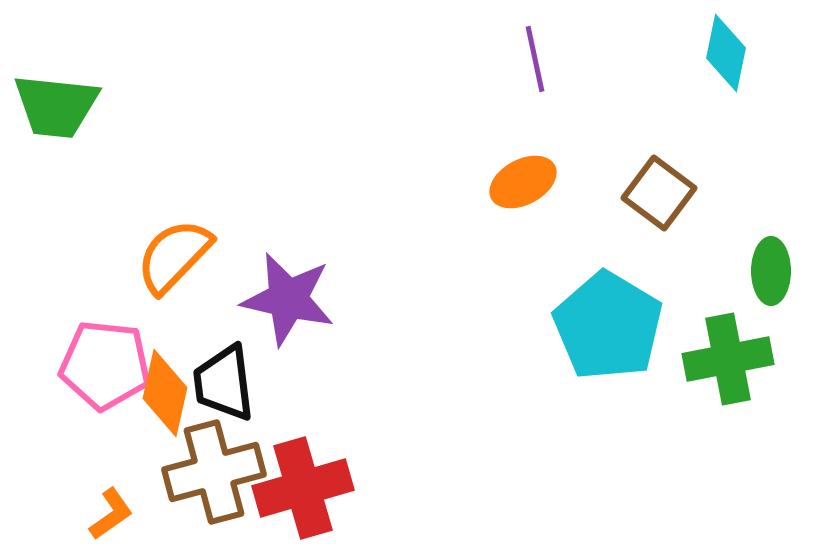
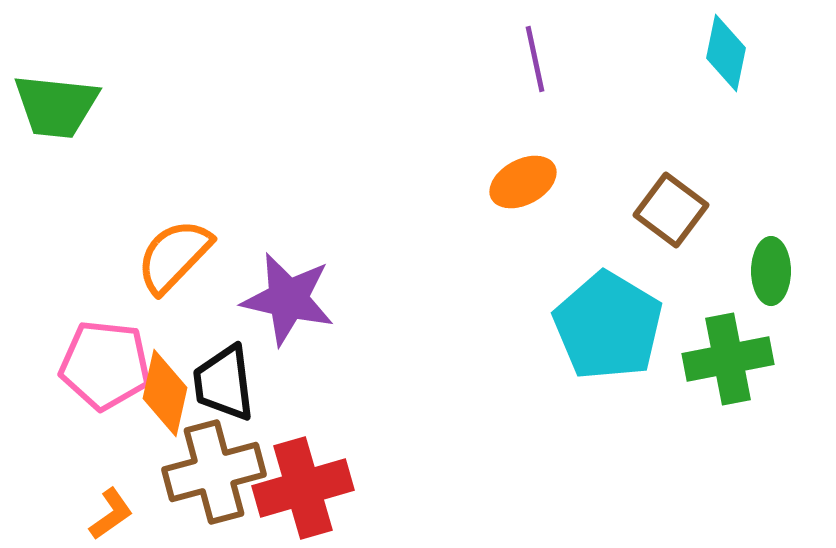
brown square: moved 12 px right, 17 px down
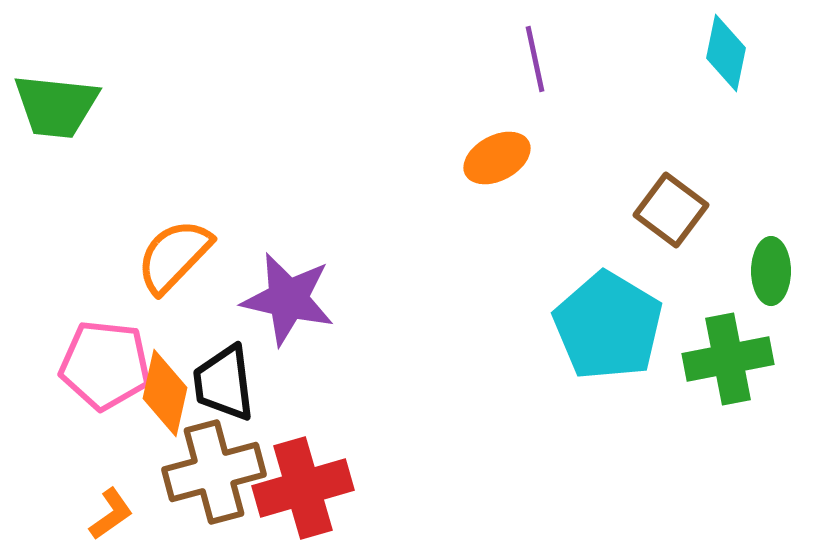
orange ellipse: moved 26 px left, 24 px up
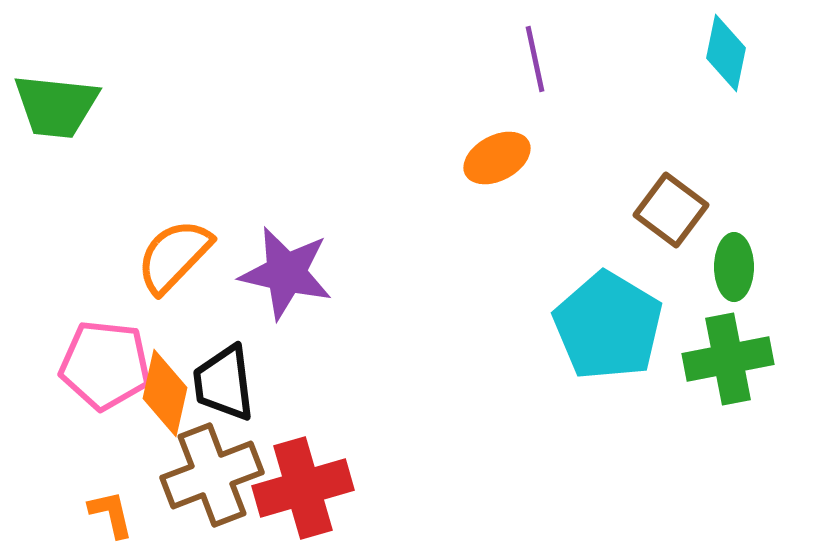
green ellipse: moved 37 px left, 4 px up
purple star: moved 2 px left, 26 px up
brown cross: moved 2 px left, 3 px down; rotated 6 degrees counterclockwise
orange L-shape: rotated 68 degrees counterclockwise
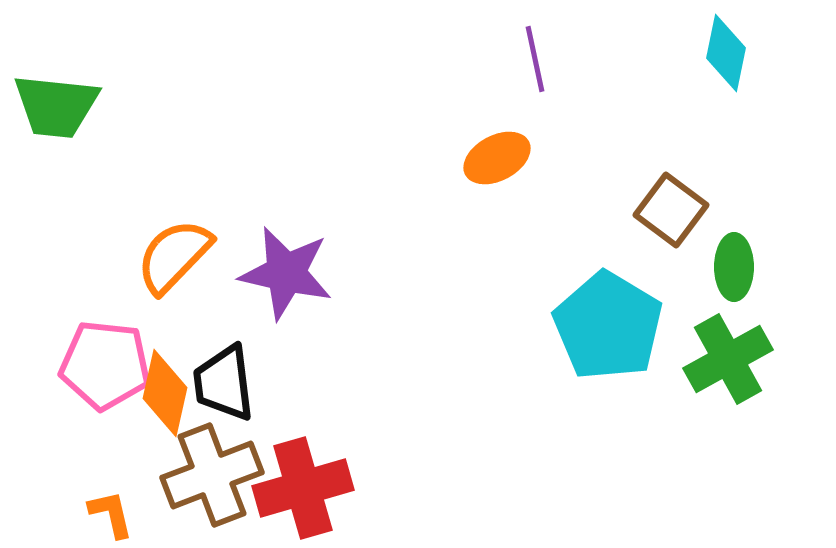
green cross: rotated 18 degrees counterclockwise
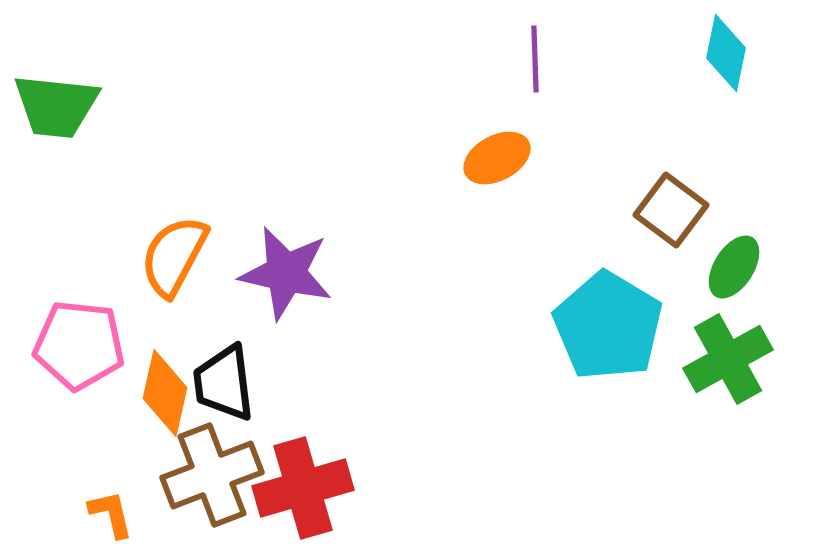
purple line: rotated 10 degrees clockwise
orange semicircle: rotated 16 degrees counterclockwise
green ellipse: rotated 32 degrees clockwise
pink pentagon: moved 26 px left, 20 px up
